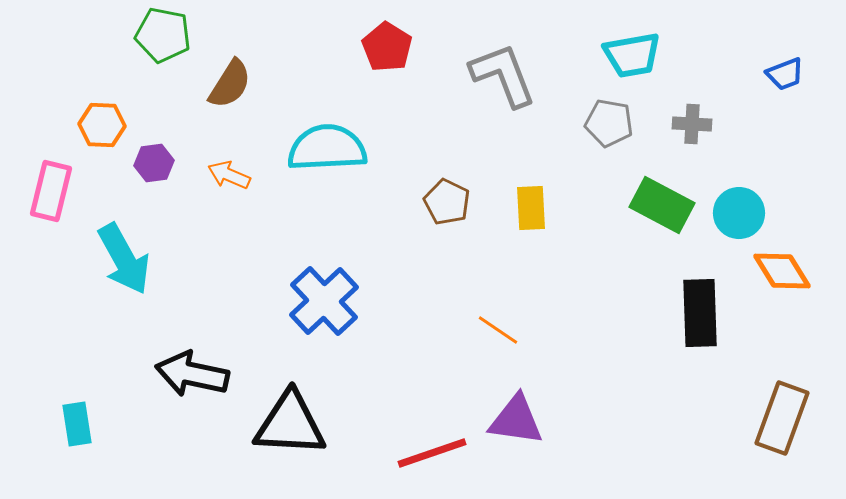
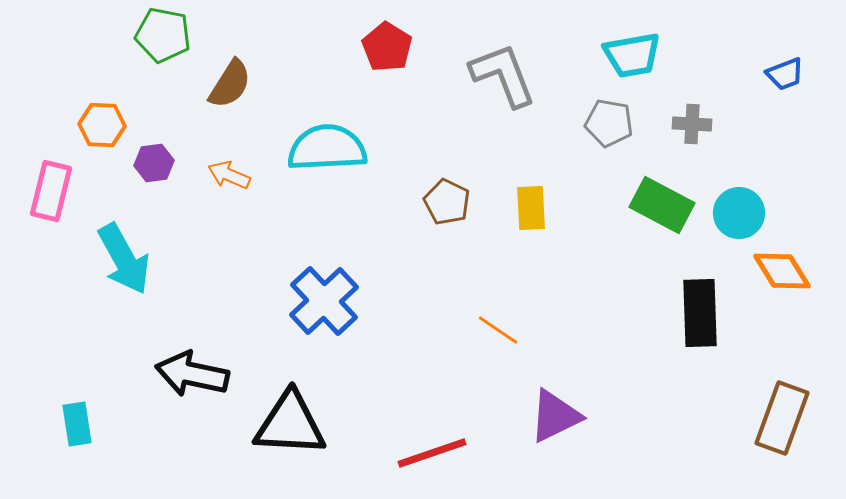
purple triangle: moved 39 px right, 4 px up; rotated 34 degrees counterclockwise
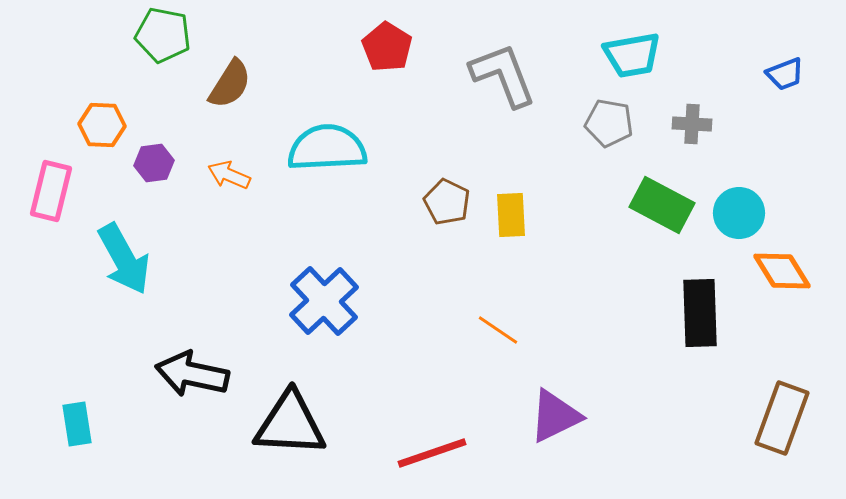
yellow rectangle: moved 20 px left, 7 px down
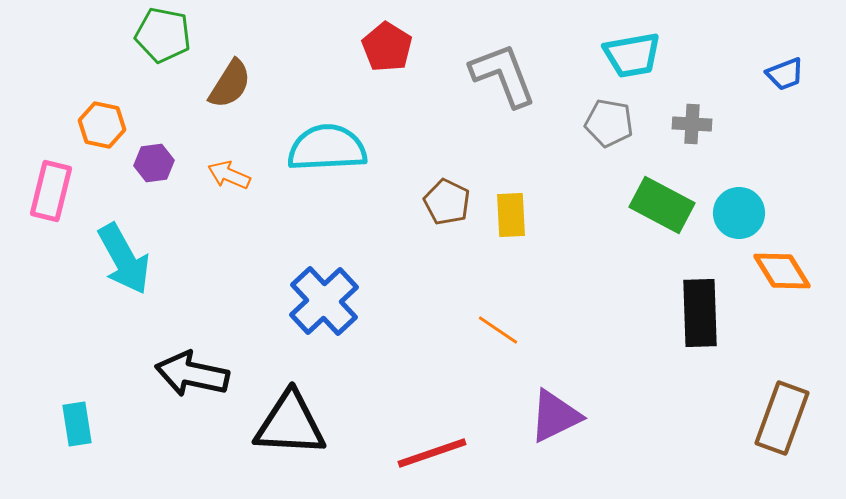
orange hexagon: rotated 9 degrees clockwise
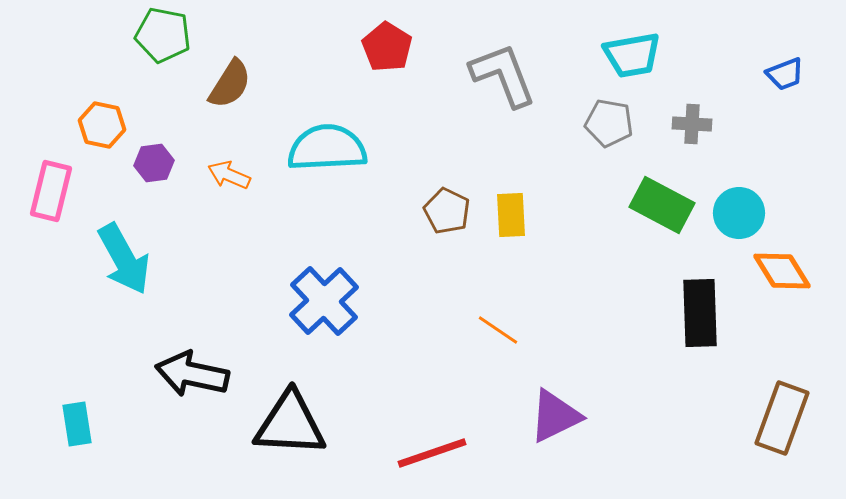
brown pentagon: moved 9 px down
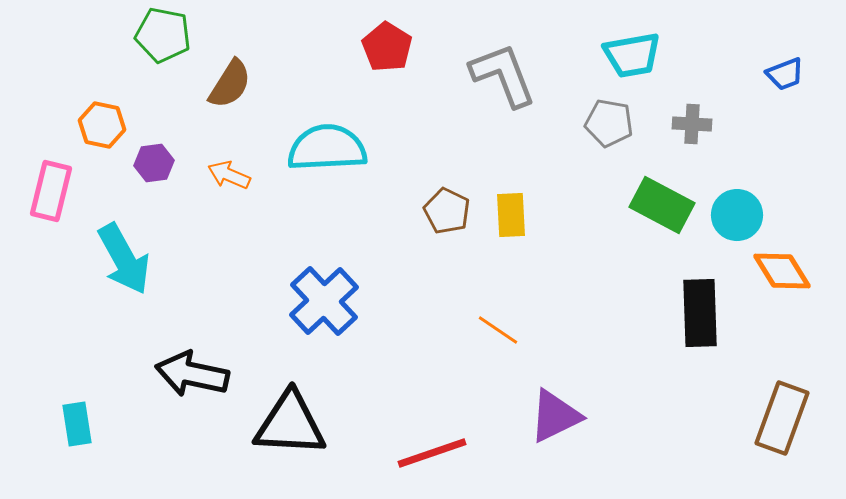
cyan circle: moved 2 px left, 2 px down
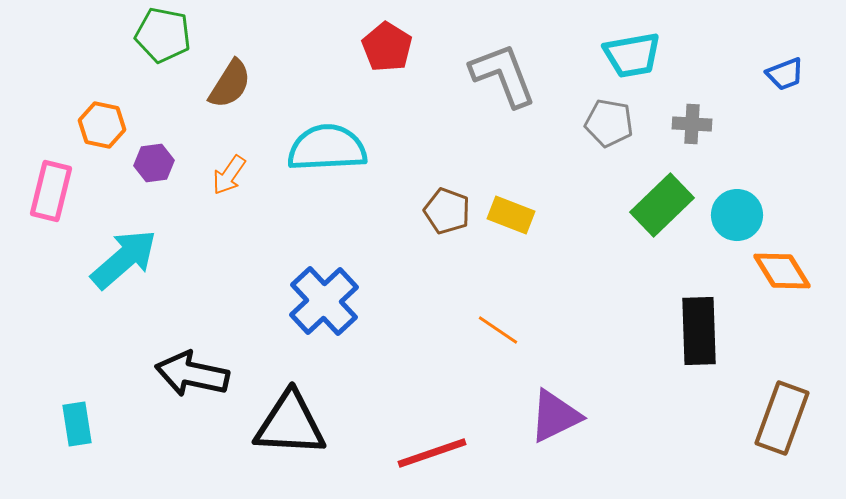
orange arrow: rotated 78 degrees counterclockwise
green rectangle: rotated 72 degrees counterclockwise
brown pentagon: rotated 6 degrees counterclockwise
yellow rectangle: rotated 66 degrees counterclockwise
cyan arrow: rotated 102 degrees counterclockwise
black rectangle: moved 1 px left, 18 px down
